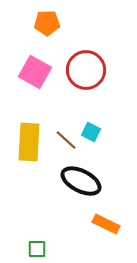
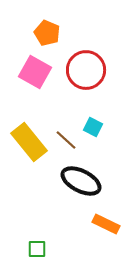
orange pentagon: moved 10 px down; rotated 25 degrees clockwise
cyan square: moved 2 px right, 5 px up
yellow rectangle: rotated 42 degrees counterclockwise
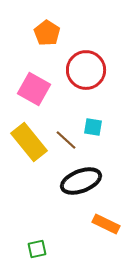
orange pentagon: rotated 10 degrees clockwise
pink square: moved 1 px left, 17 px down
cyan square: rotated 18 degrees counterclockwise
black ellipse: rotated 48 degrees counterclockwise
green square: rotated 12 degrees counterclockwise
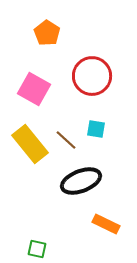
red circle: moved 6 px right, 6 px down
cyan square: moved 3 px right, 2 px down
yellow rectangle: moved 1 px right, 2 px down
green square: rotated 24 degrees clockwise
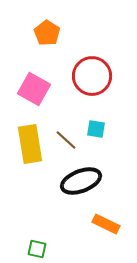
yellow rectangle: rotated 30 degrees clockwise
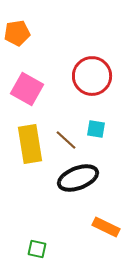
orange pentagon: moved 30 px left; rotated 30 degrees clockwise
pink square: moved 7 px left
black ellipse: moved 3 px left, 3 px up
orange rectangle: moved 3 px down
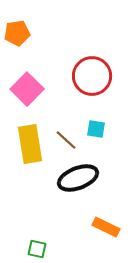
pink square: rotated 16 degrees clockwise
